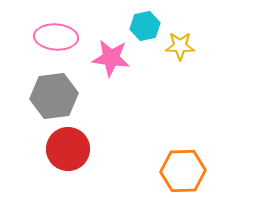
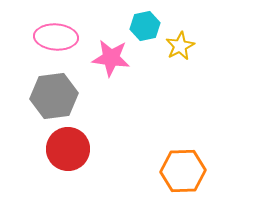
yellow star: rotated 28 degrees counterclockwise
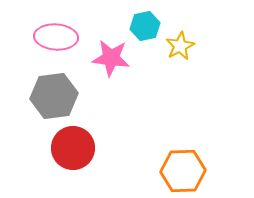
red circle: moved 5 px right, 1 px up
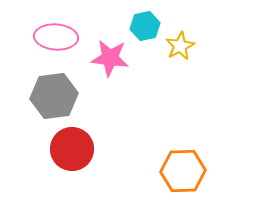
pink star: moved 1 px left
red circle: moved 1 px left, 1 px down
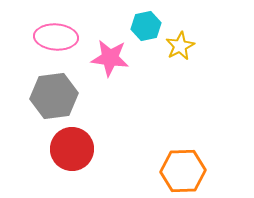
cyan hexagon: moved 1 px right
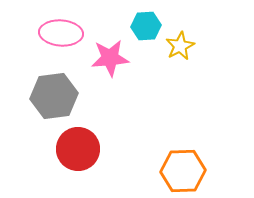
cyan hexagon: rotated 8 degrees clockwise
pink ellipse: moved 5 px right, 4 px up
pink star: rotated 12 degrees counterclockwise
red circle: moved 6 px right
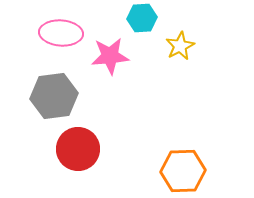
cyan hexagon: moved 4 px left, 8 px up
pink star: moved 2 px up
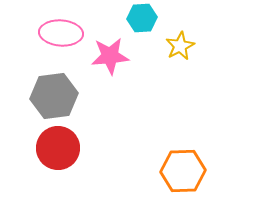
red circle: moved 20 px left, 1 px up
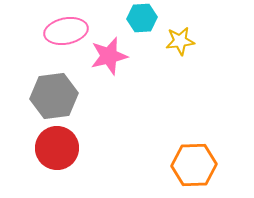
pink ellipse: moved 5 px right, 2 px up; rotated 15 degrees counterclockwise
yellow star: moved 5 px up; rotated 20 degrees clockwise
pink star: moved 1 px left; rotated 9 degrees counterclockwise
red circle: moved 1 px left
orange hexagon: moved 11 px right, 6 px up
